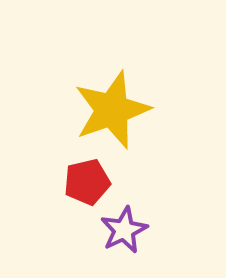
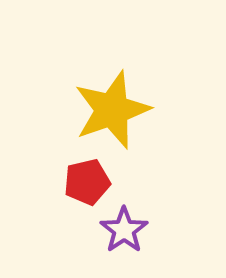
purple star: rotated 9 degrees counterclockwise
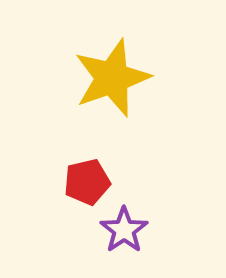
yellow star: moved 32 px up
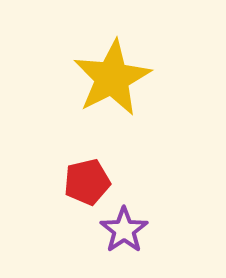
yellow star: rotated 8 degrees counterclockwise
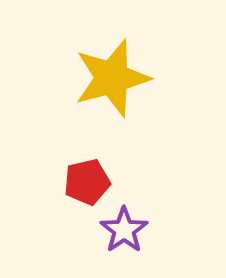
yellow star: rotated 12 degrees clockwise
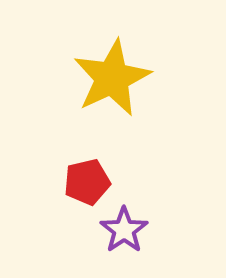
yellow star: rotated 10 degrees counterclockwise
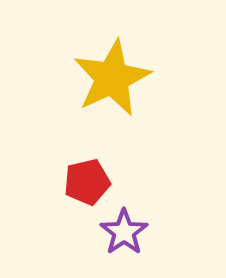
purple star: moved 2 px down
